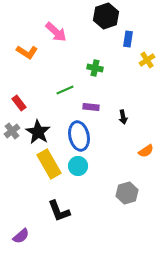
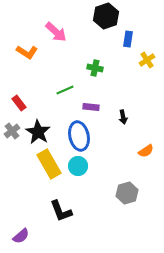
black L-shape: moved 2 px right
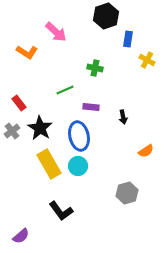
yellow cross: rotated 28 degrees counterclockwise
black star: moved 2 px right, 4 px up
black L-shape: rotated 15 degrees counterclockwise
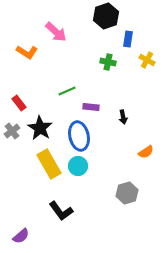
green cross: moved 13 px right, 6 px up
green line: moved 2 px right, 1 px down
orange semicircle: moved 1 px down
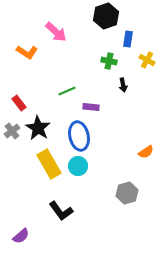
green cross: moved 1 px right, 1 px up
black arrow: moved 32 px up
black star: moved 2 px left
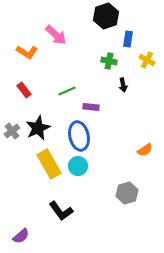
pink arrow: moved 3 px down
red rectangle: moved 5 px right, 13 px up
black star: rotated 15 degrees clockwise
orange semicircle: moved 1 px left, 2 px up
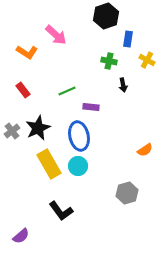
red rectangle: moved 1 px left
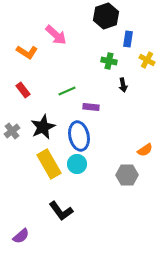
black star: moved 5 px right, 1 px up
cyan circle: moved 1 px left, 2 px up
gray hexagon: moved 18 px up; rotated 15 degrees clockwise
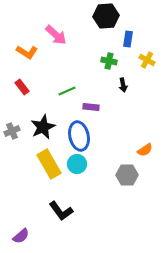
black hexagon: rotated 15 degrees clockwise
red rectangle: moved 1 px left, 3 px up
gray cross: rotated 14 degrees clockwise
